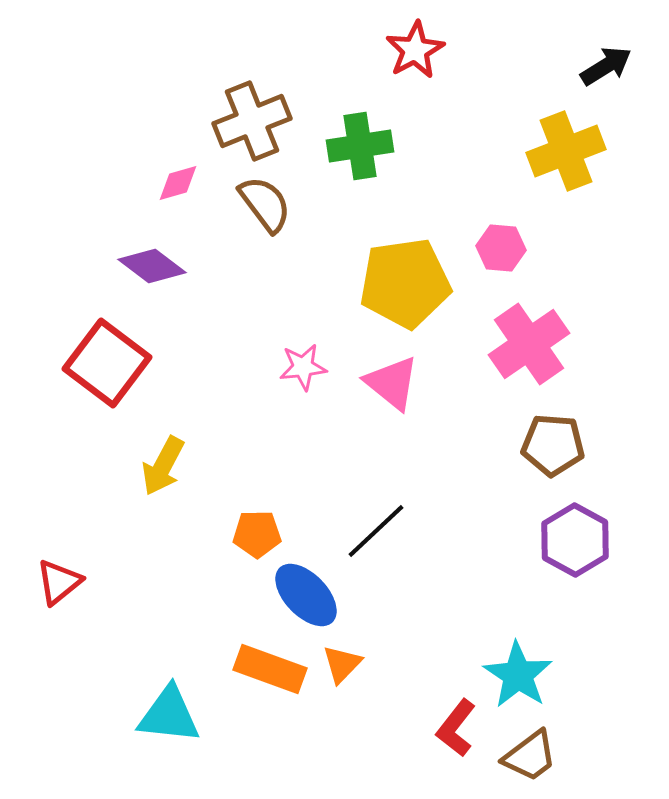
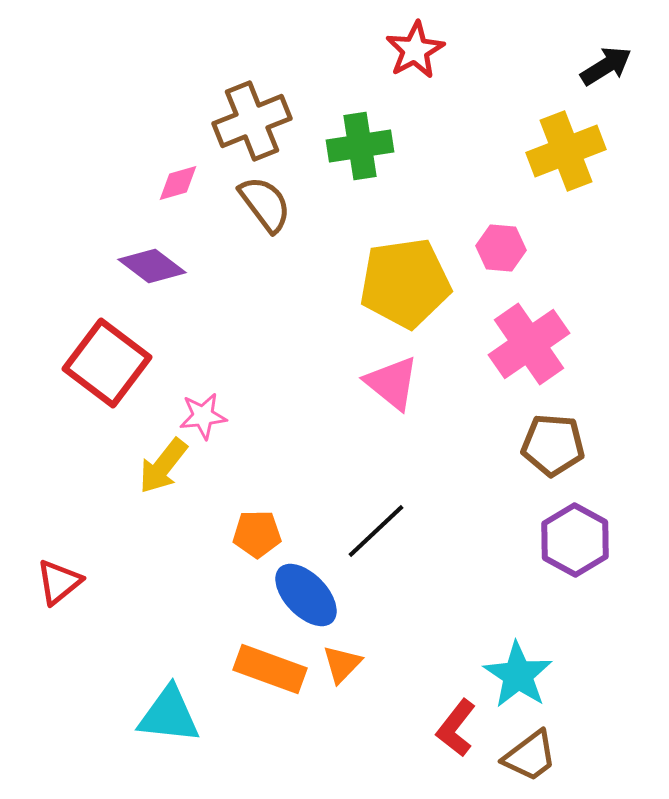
pink star: moved 100 px left, 49 px down
yellow arrow: rotated 10 degrees clockwise
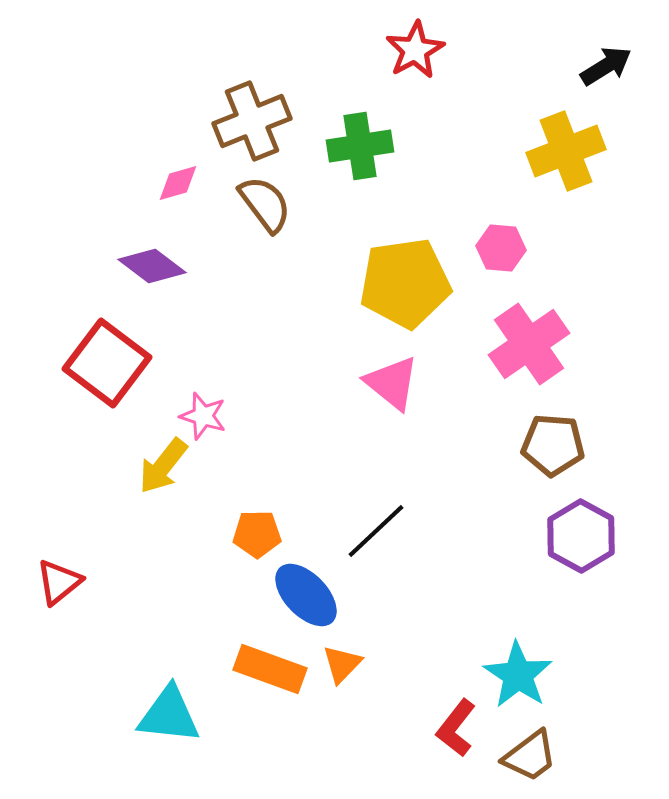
pink star: rotated 24 degrees clockwise
purple hexagon: moved 6 px right, 4 px up
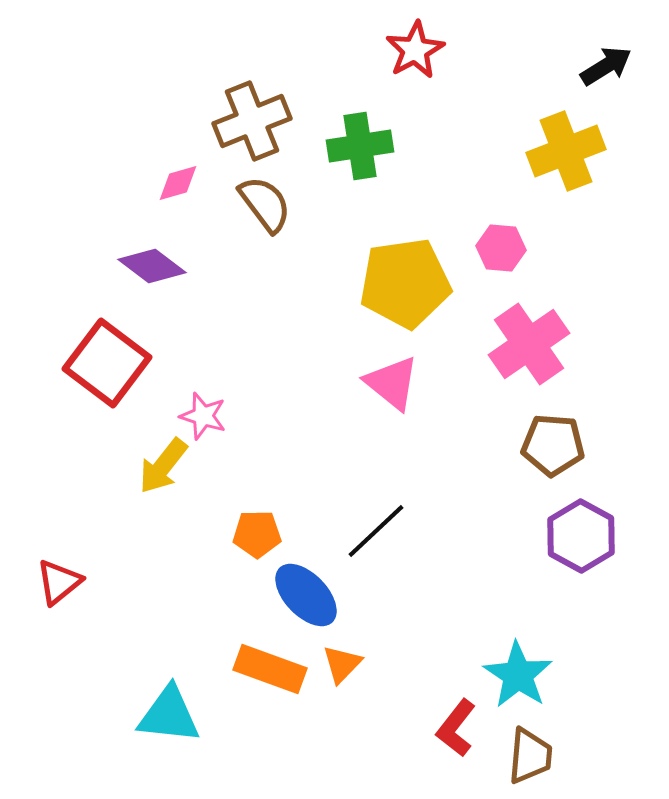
brown trapezoid: rotated 48 degrees counterclockwise
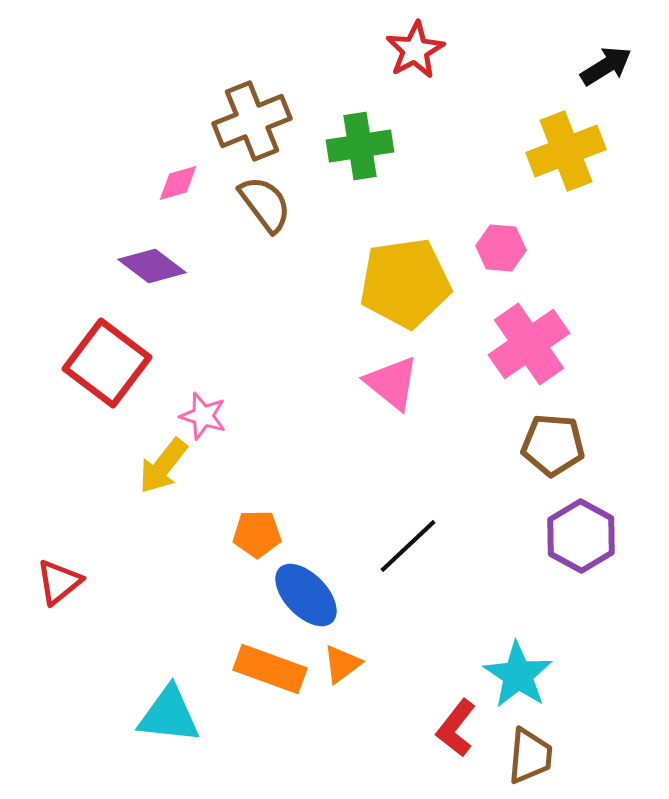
black line: moved 32 px right, 15 px down
orange triangle: rotated 9 degrees clockwise
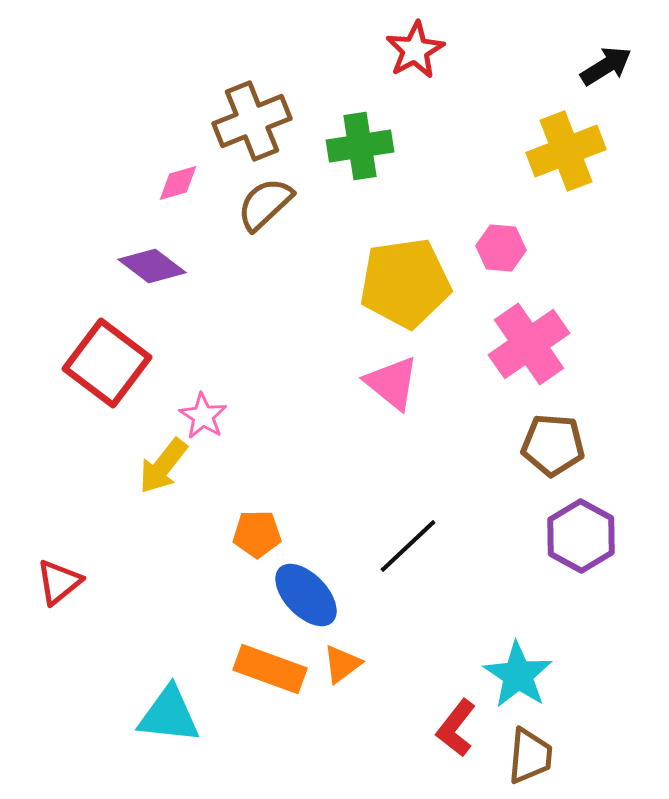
brown semicircle: rotated 96 degrees counterclockwise
pink star: rotated 15 degrees clockwise
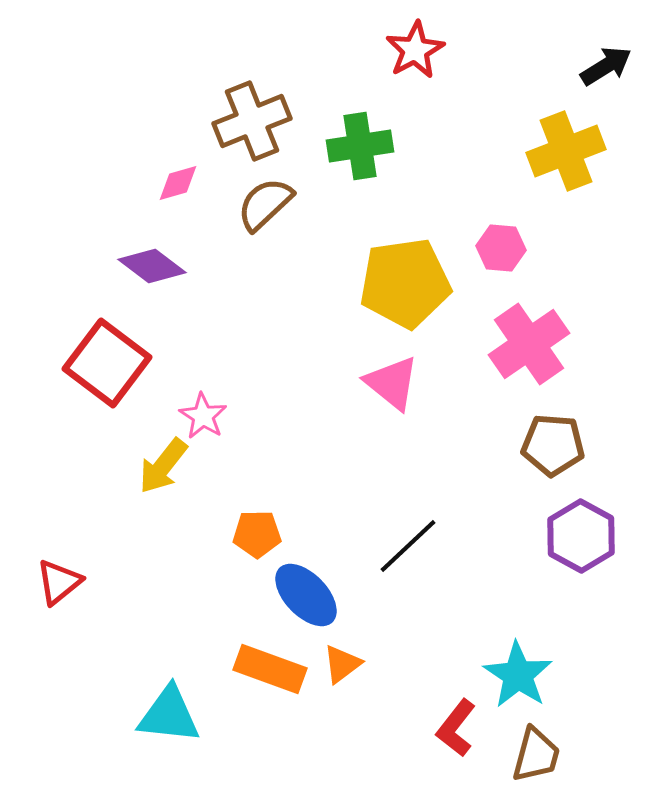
brown trapezoid: moved 6 px right, 1 px up; rotated 10 degrees clockwise
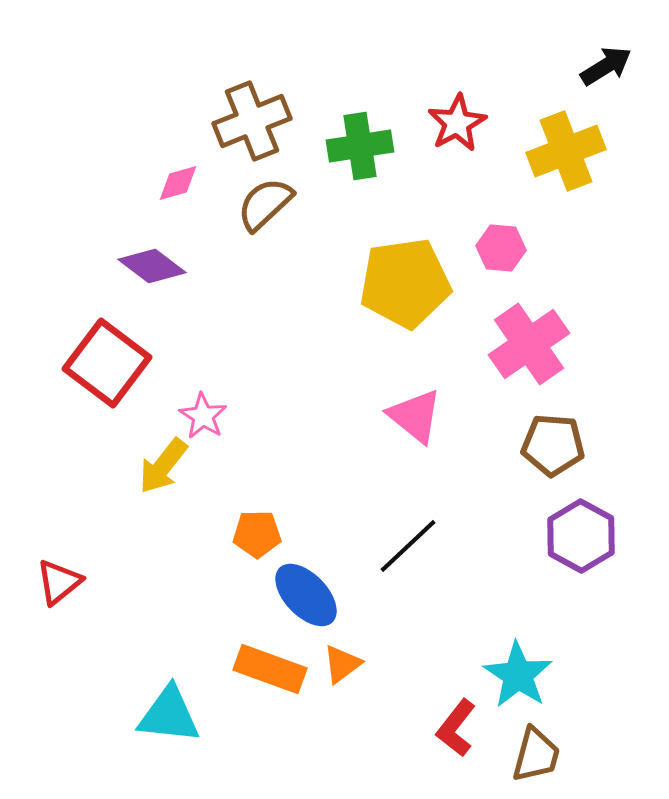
red star: moved 42 px right, 73 px down
pink triangle: moved 23 px right, 33 px down
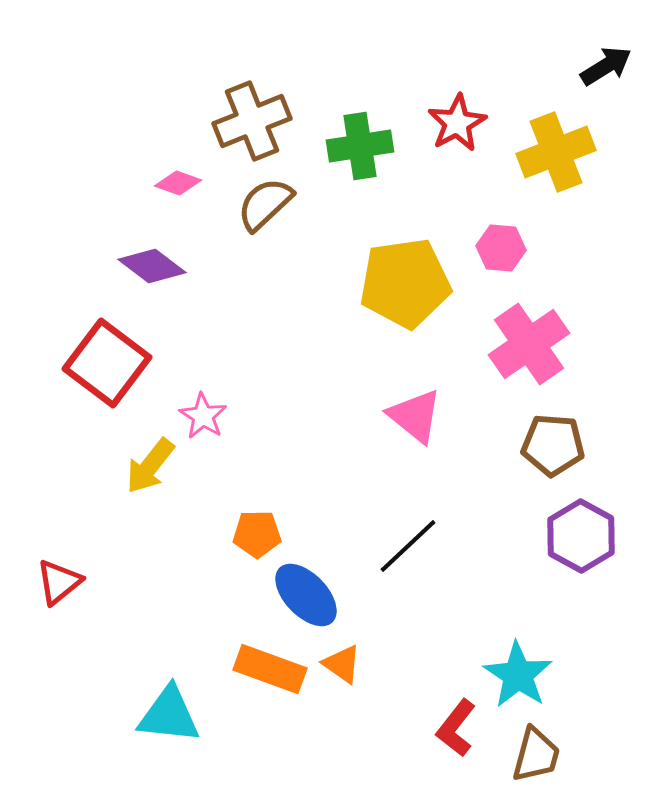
yellow cross: moved 10 px left, 1 px down
pink diamond: rotated 36 degrees clockwise
yellow arrow: moved 13 px left
orange triangle: rotated 48 degrees counterclockwise
